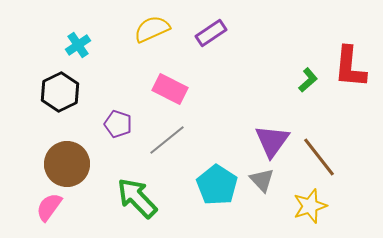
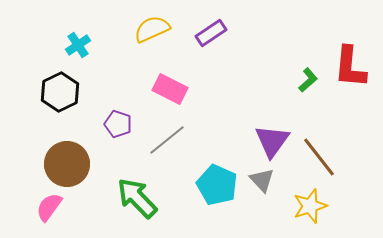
cyan pentagon: rotated 9 degrees counterclockwise
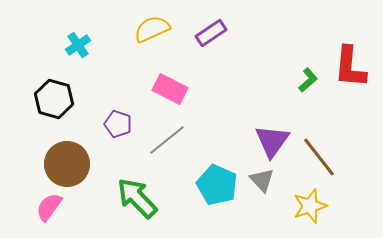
black hexagon: moved 6 px left, 7 px down; rotated 18 degrees counterclockwise
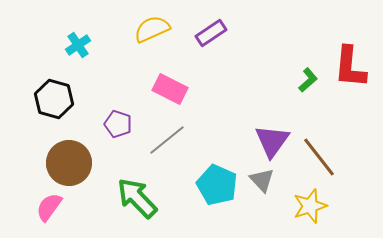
brown circle: moved 2 px right, 1 px up
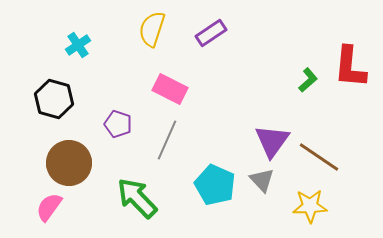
yellow semicircle: rotated 48 degrees counterclockwise
gray line: rotated 27 degrees counterclockwise
brown line: rotated 18 degrees counterclockwise
cyan pentagon: moved 2 px left
yellow star: rotated 16 degrees clockwise
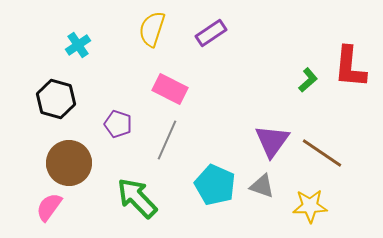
black hexagon: moved 2 px right
brown line: moved 3 px right, 4 px up
gray triangle: moved 6 px down; rotated 28 degrees counterclockwise
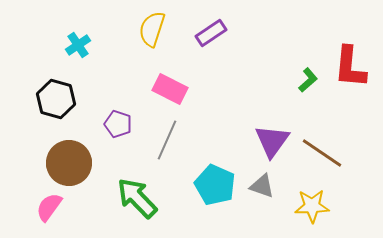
yellow star: moved 2 px right
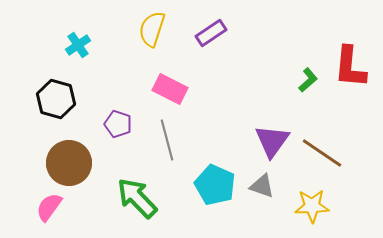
gray line: rotated 39 degrees counterclockwise
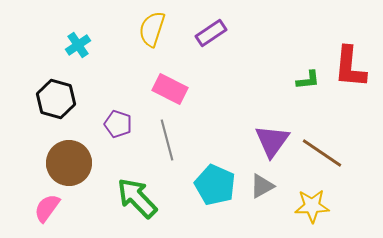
green L-shape: rotated 35 degrees clockwise
gray triangle: rotated 48 degrees counterclockwise
pink semicircle: moved 2 px left, 1 px down
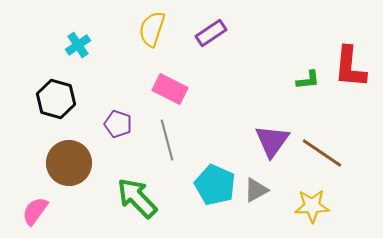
gray triangle: moved 6 px left, 4 px down
pink semicircle: moved 12 px left, 3 px down
